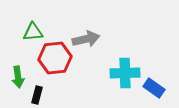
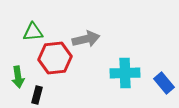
blue rectangle: moved 10 px right, 5 px up; rotated 15 degrees clockwise
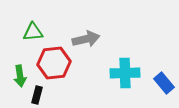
red hexagon: moved 1 px left, 5 px down
green arrow: moved 2 px right, 1 px up
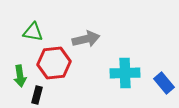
green triangle: rotated 15 degrees clockwise
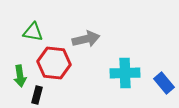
red hexagon: rotated 12 degrees clockwise
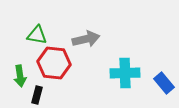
green triangle: moved 4 px right, 3 px down
